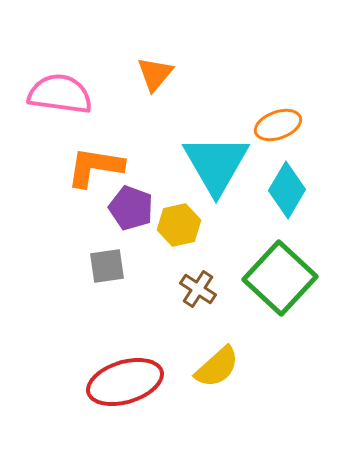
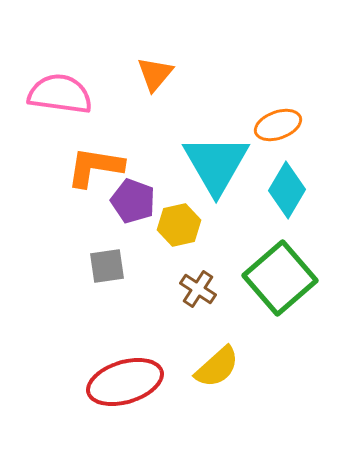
purple pentagon: moved 2 px right, 7 px up
green square: rotated 6 degrees clockwise
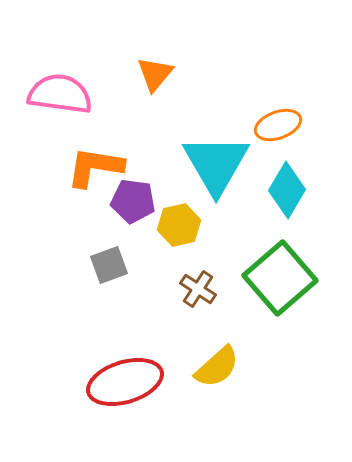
purple pentagon: rotated 12 degrees counterclockwise
gray square: moved 2 px right, 1 px up; rotated 12 degrees counterclockwise
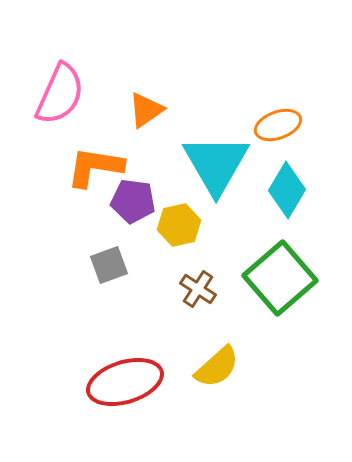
orange triangle: moved 9 px left, 36 px down; rotated 15 degrees clockwise
pink semicircle: rotated 106 degrees clockwise
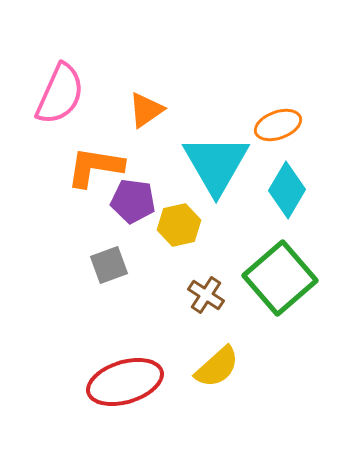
brown cross: moved 8 px right, 6 px down
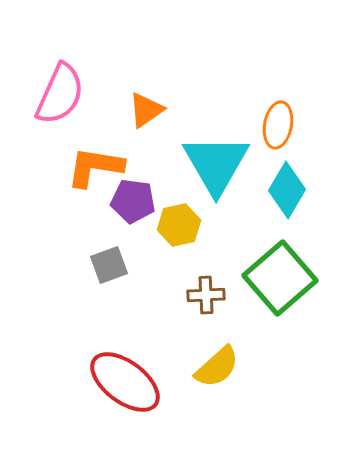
orange ellipse: rotated 60 degrees counterclockwise
brown cross: rotated 36 degrees counterclockwise
red ellipse: rotated 54 degrees clockwise
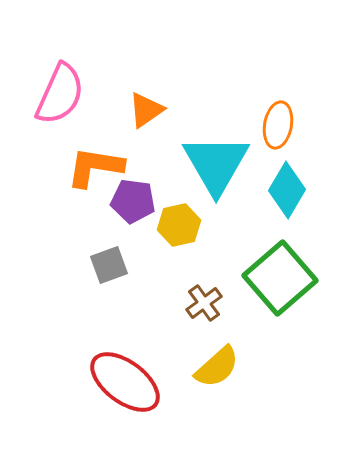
brown cross: moved 2 px left, 8 px down; rotated 33 degrees counterclockwise
